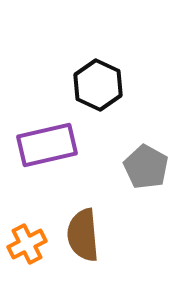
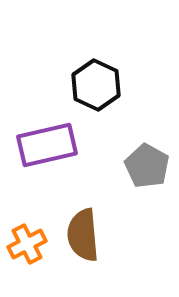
black hexagon: moved 2 px left
gray pentagon: moved 1 px right, 1 px up
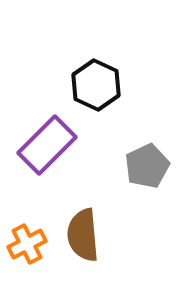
purple rectangle: rotated 32 degrees counterclockwise
gray pentagon: rotated 18 degrees clockwise
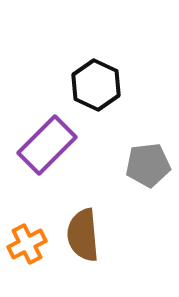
gray pentagon: moved 1 px right, 1 px up; rotated 18 degrees clockwise
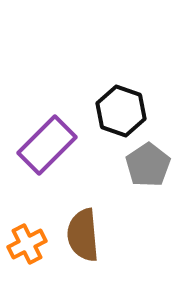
black hexagon: moved 25 px right, 26 px down; rotated 6 degrees counterclockwise
gray pentagon: rotated 27 degrees counterclockwise
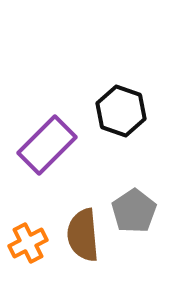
gray pentagon: moved 14 px left, 46 px down
orange cross: moved 1 px right, 1 px up
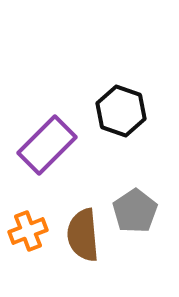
gray pentagon: moved 1 px right
orange cross: moved 12 px up; rotated 6 degrees clockwise
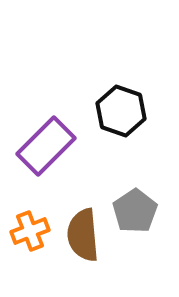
purple rectangle: moved 1 px left, 1 px down
orange cross: moved 2 px right
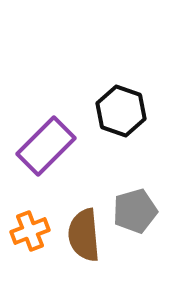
gray pentagon: rotated 18 degrees clockwise
brown semicircle: moved 1 px right
